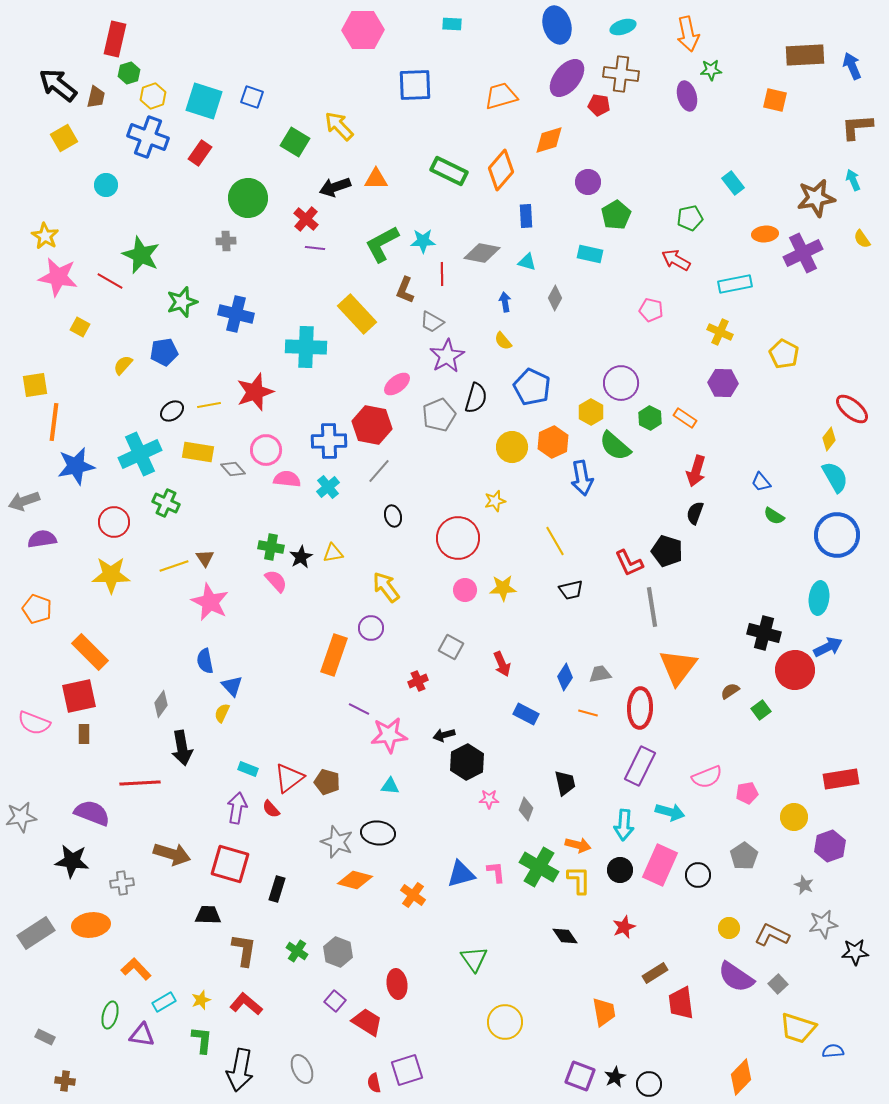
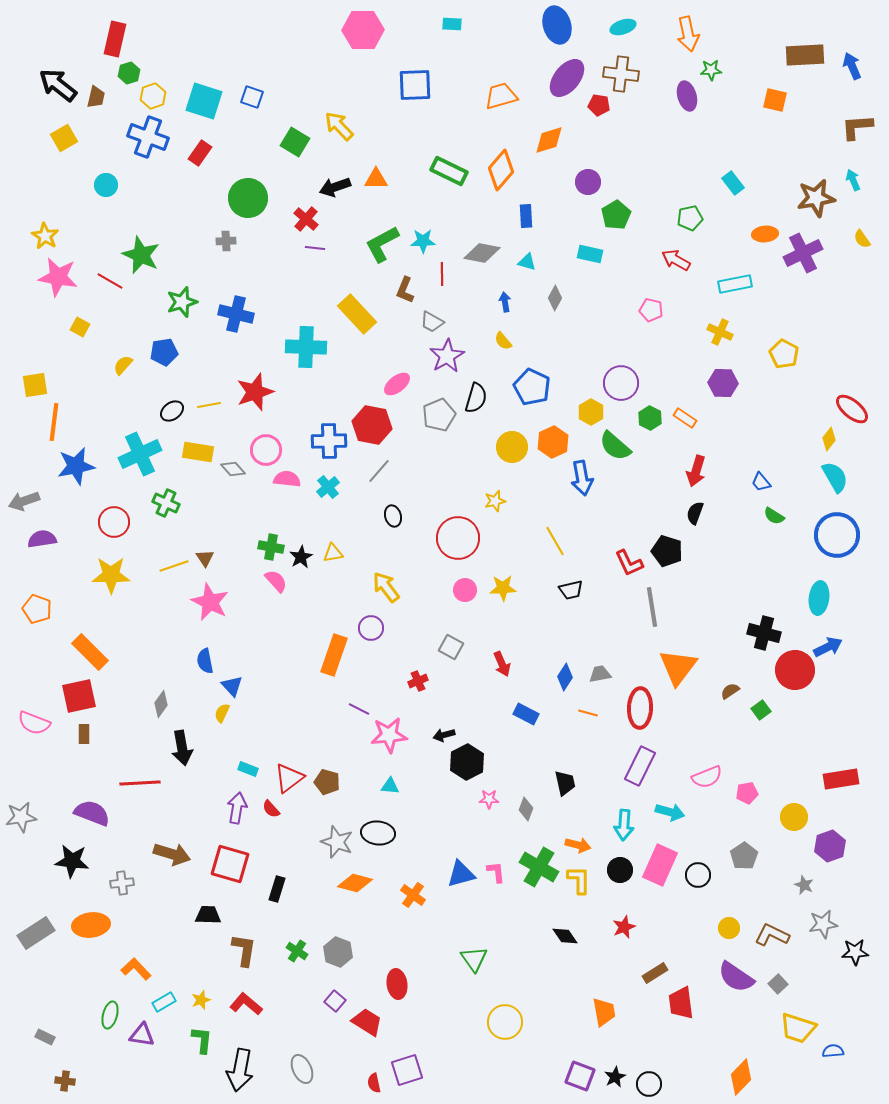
orange diamond at (355, 880): moved 3 px down
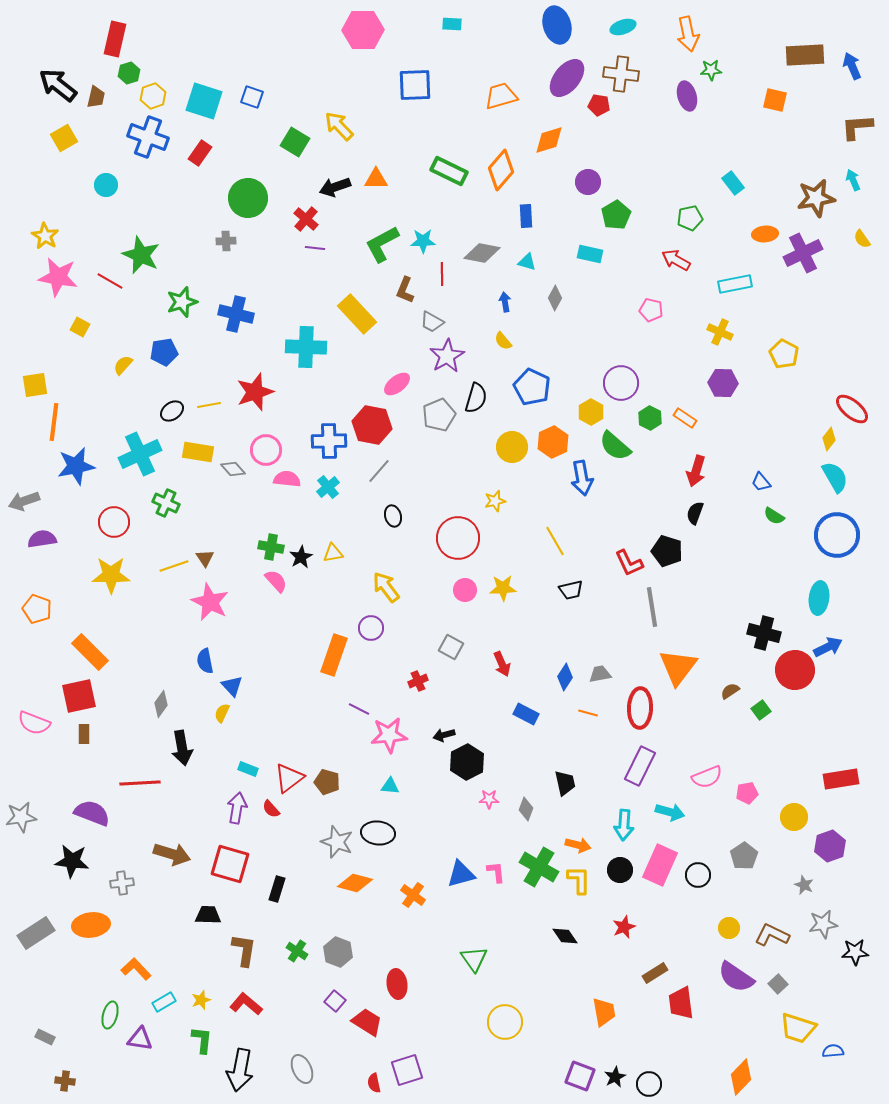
purple triangle at (142, 1035): moved 2 px left, 4 px down
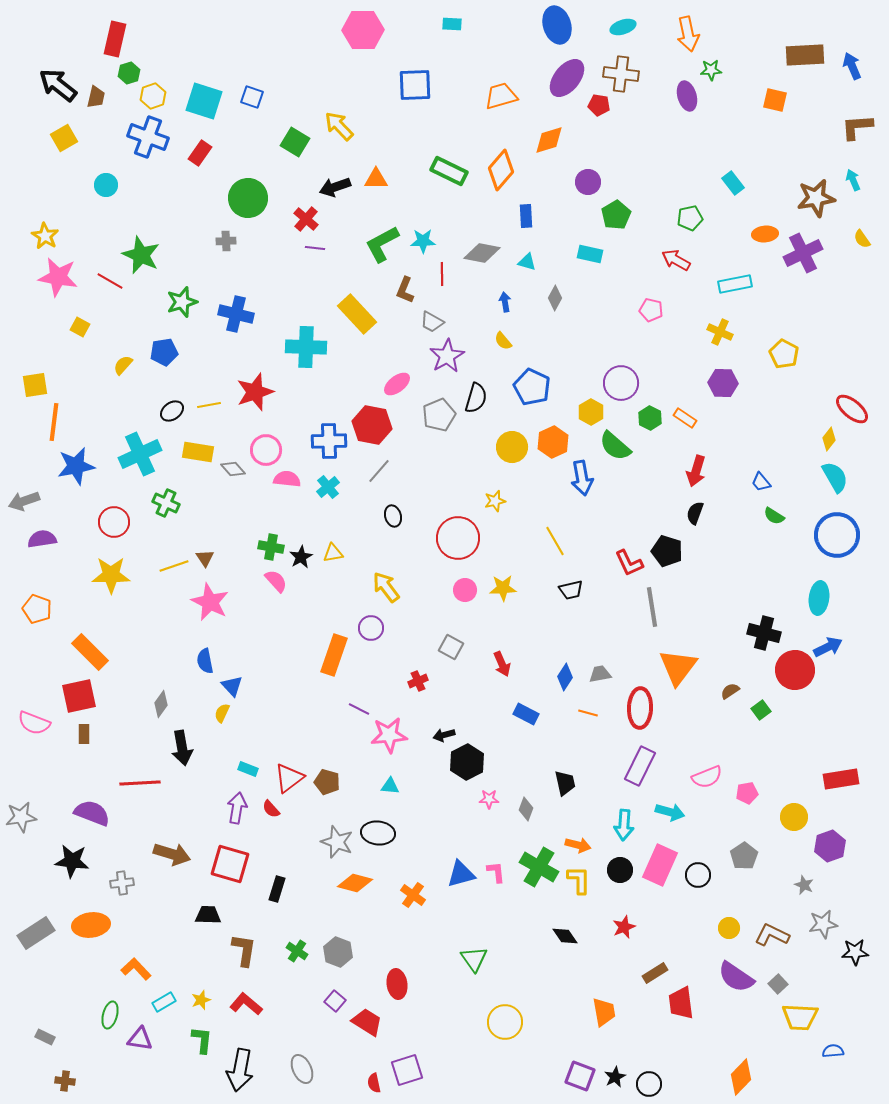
yellow trapezoid at (798, 1028): moved 2 px right, 11 px up; rotated 15 degrees counterclockwise
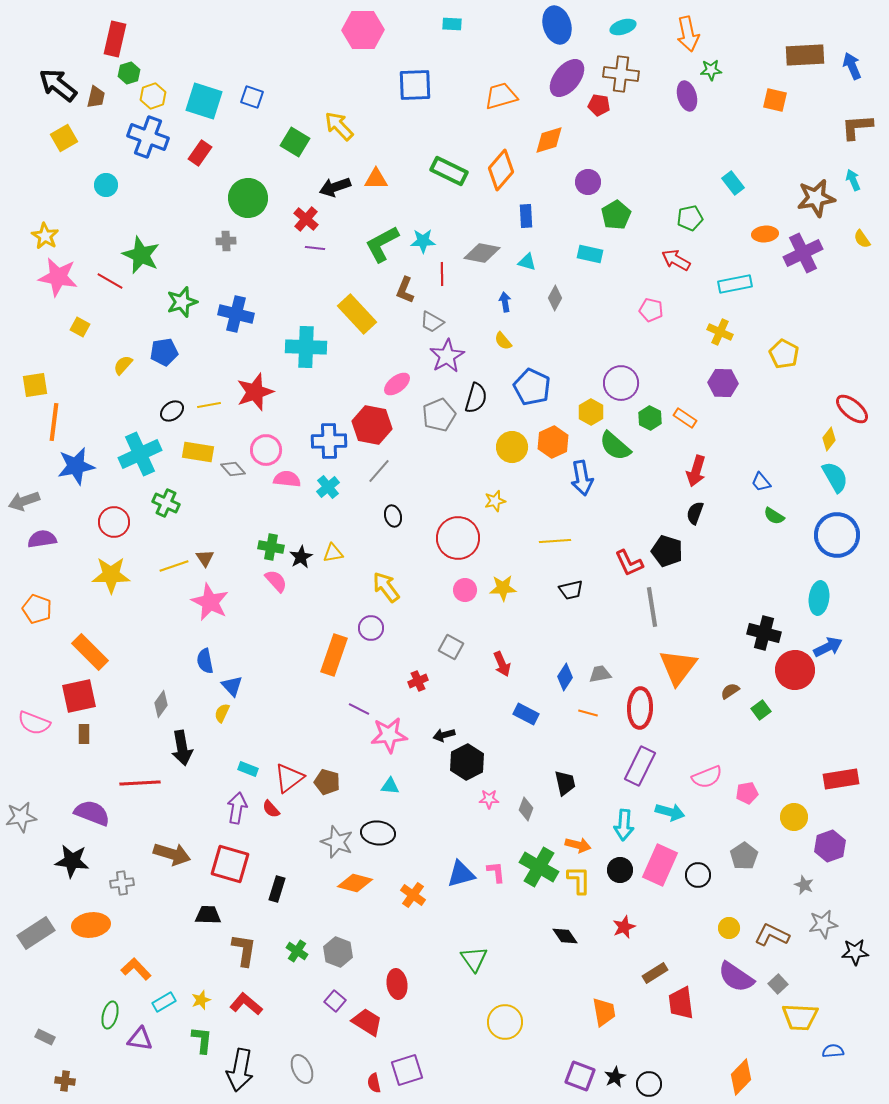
yellow line at (555, 541): rotated 64 degrees counterclockwise
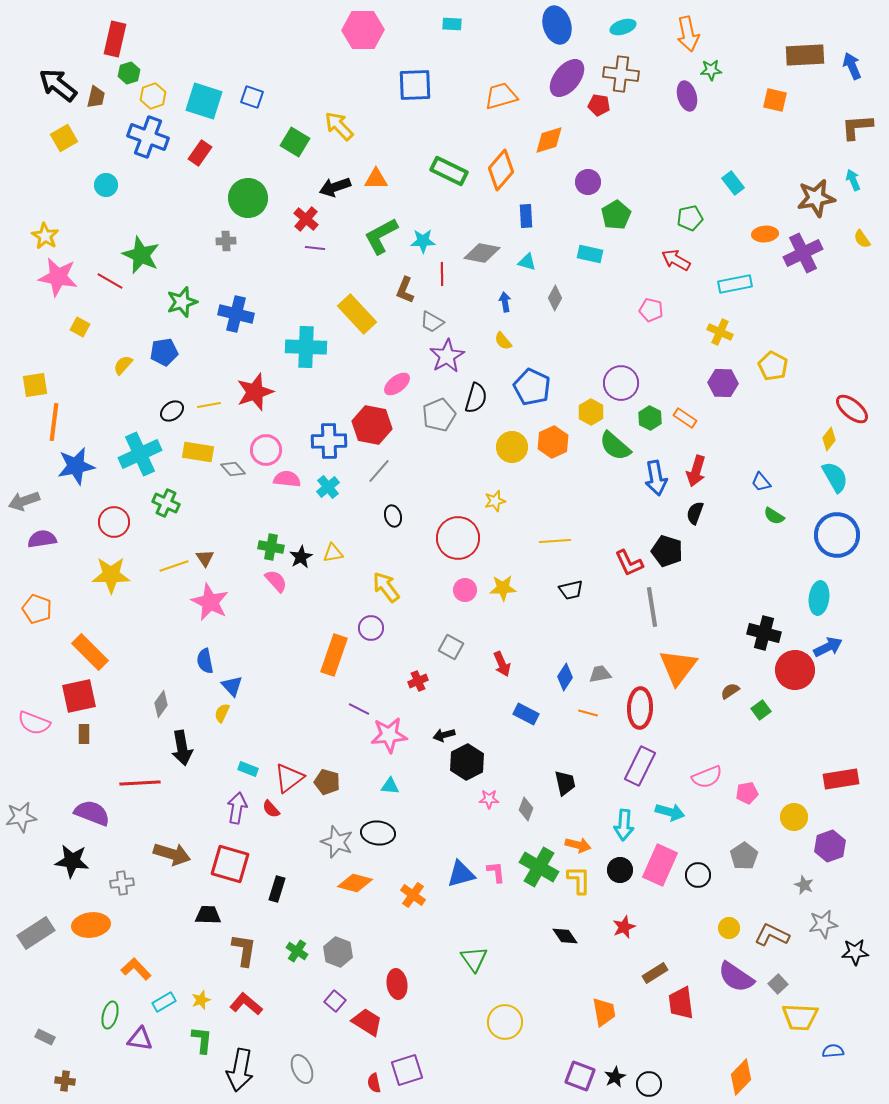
green L-shape at (382, 244): moved 1 px left, 8 px up
yellow pentagon at (784, 354): moved 11 px left, 12 px down
blue arrow at (582, 478): moved 74 px right
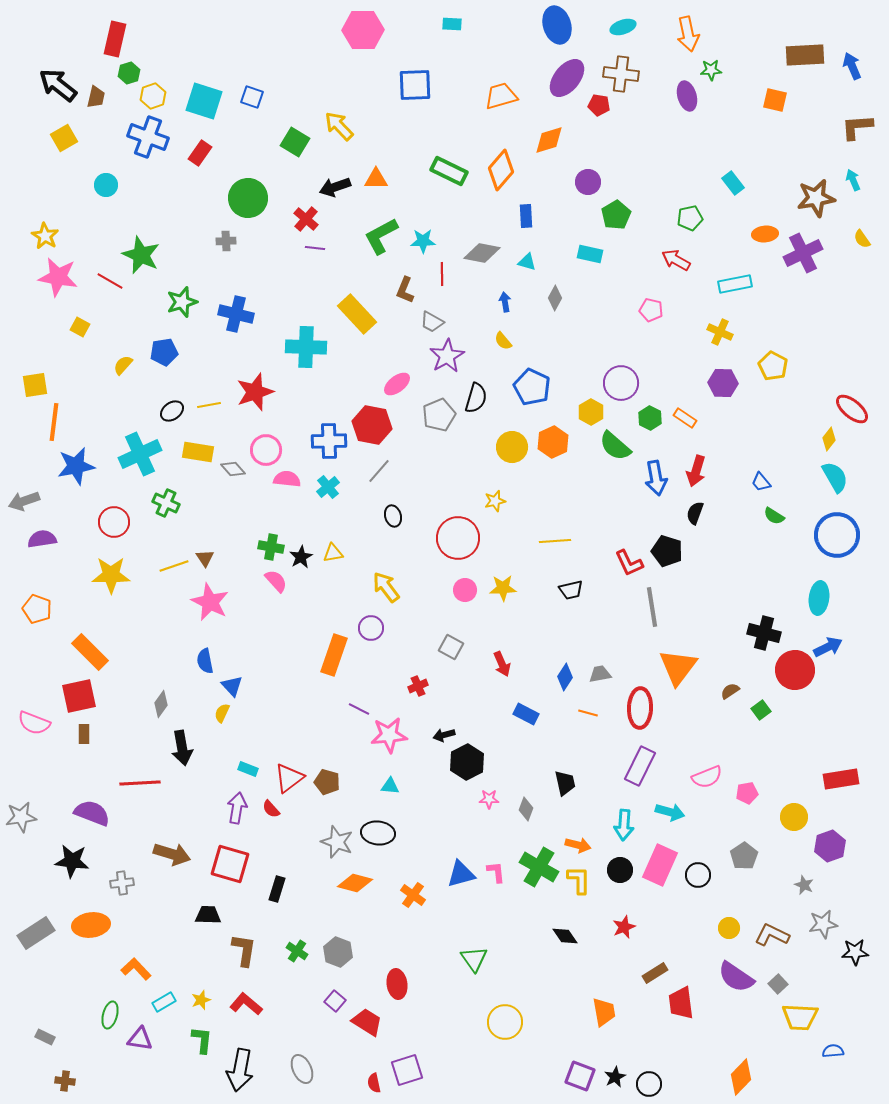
red cross at (418, 681): moved 5 px down
